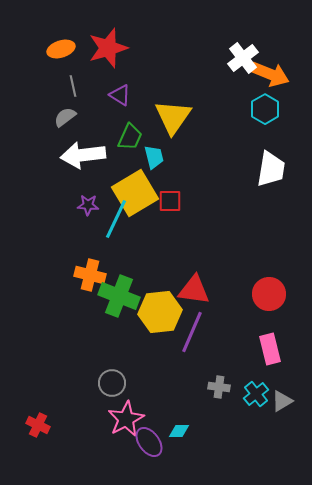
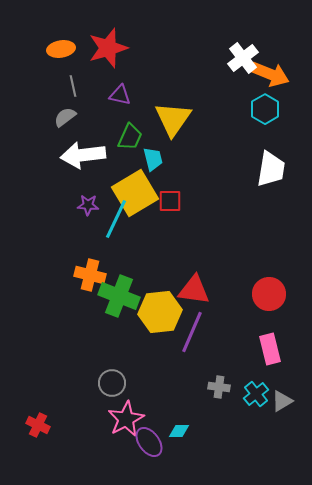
orange ellipse: rotated 8 degrees clockwise
purple triangle: rotated 20 degrees counterclockwise
yellow triangle: moved 2 px down
cyan trapezoid: moved 1 px left, 2 px down
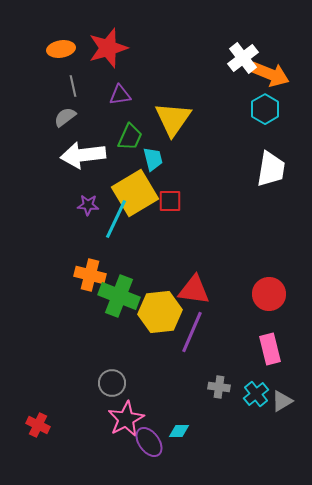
purple triangle: rotated 20 degrees counterclockwise
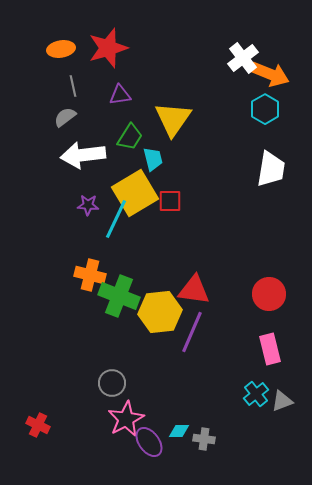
green trapezoid: rotated 8 degrees clockwise
gray cross: moved 15 px left, 52 px down
gray triangle: rotated 10 degrees clockwise
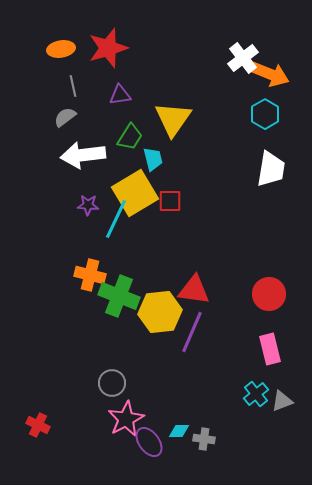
cyan hexagon: moved 5 px down
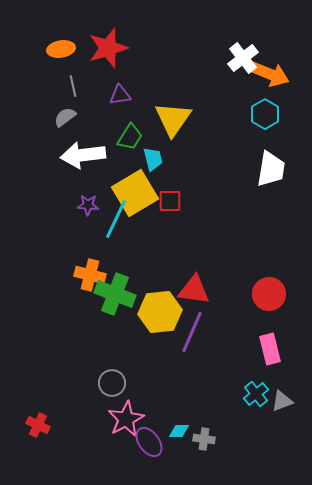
green cross: moved 4 px left, 2 px up
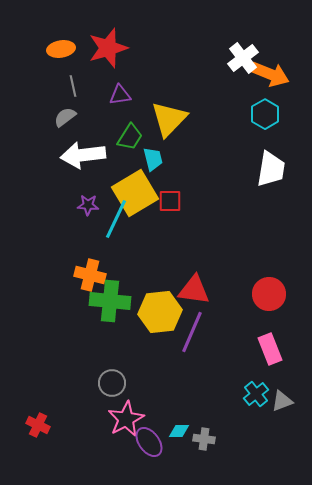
yellow triangle: moved 4 px left; rotated 9 degrees clockwise
green cross: moved 5 px left, 7 px down; rotated 15 degrees counterclockwise
pink rectangle: rotated 8 degrees counterclockwise
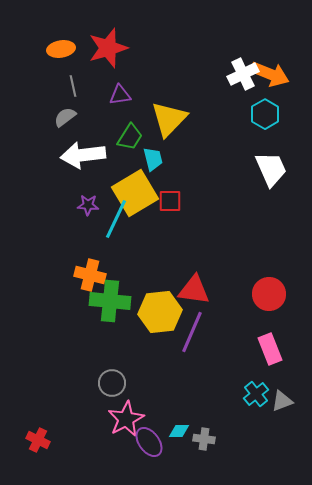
white cross: moved 16 px down; rotated 12 degrees clockwise
white trapezoid: rotated 33 degrees counterclockwise
red cross: moved 15 px down
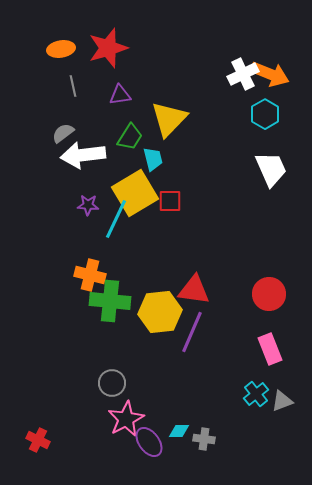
gray semicircle: moved 2 px left, 16 px down
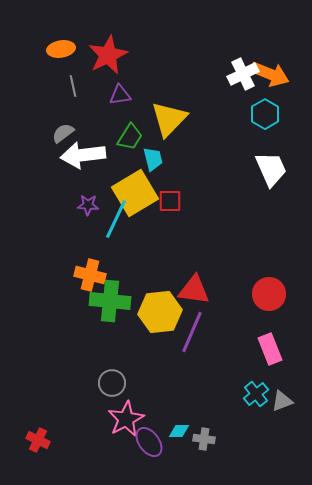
red star: moved 7 px down; rotated 9 degrees counterclockwise
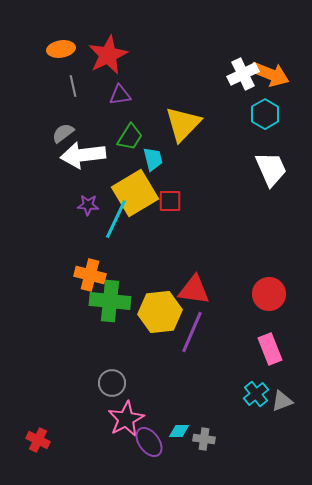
yellow triangle: moved 14 px right, 5 px down
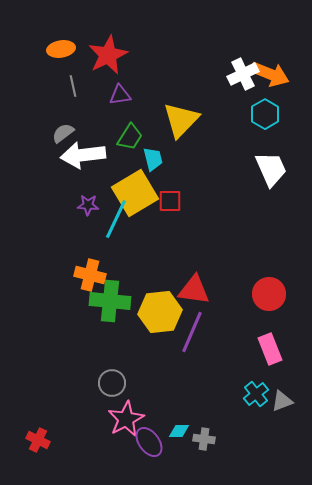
yellow triangle: moved 2 px left, 4 px up
